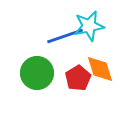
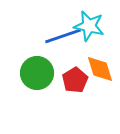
cyan star: rotated 24 degrees clockwise
blue line: moved 2 px left
red pentagon: moved 3 px left, 2 px down
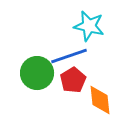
blue line: moved 6 px right, 20 px down
orange diamond: moved 31 px down; rotated 12 degrees clockwise
red pentagon: moved 2 px left
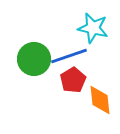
cyan star: moved 4 px right, 2 px down
green circle: moved 3 px left, 14 px up
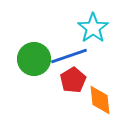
cyan star: rotated 24 degrees clockwise
